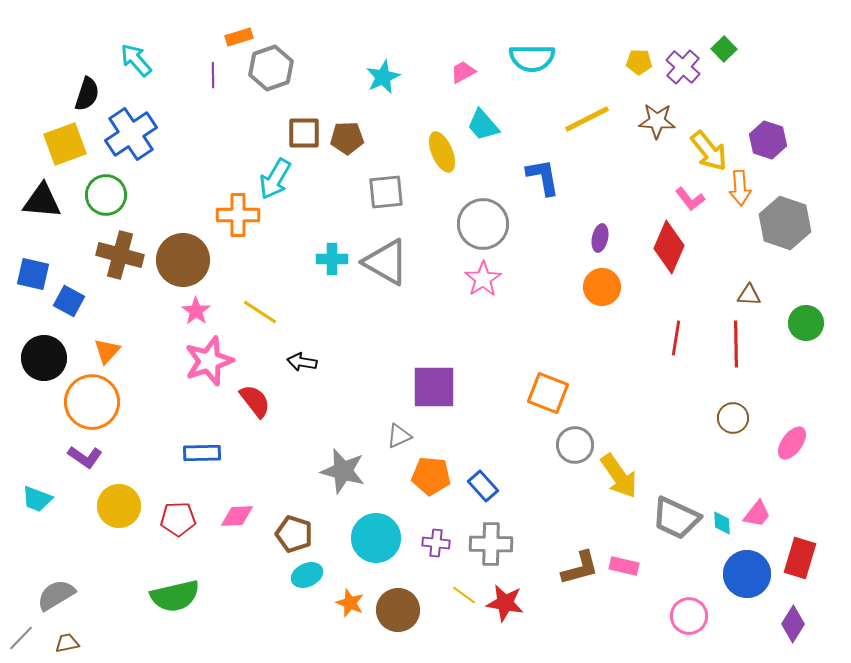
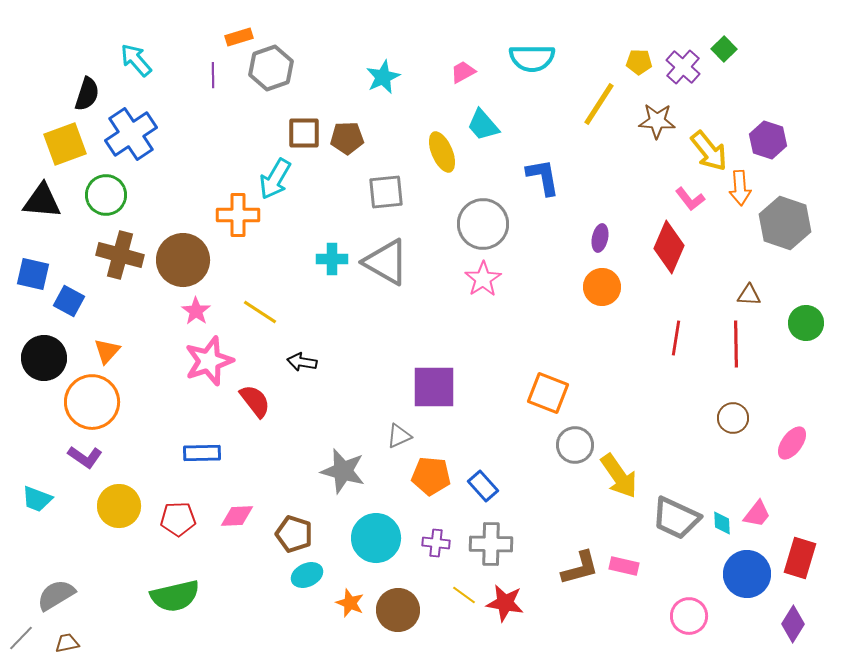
yellow line at (587, 119): moved 12 px right, 15 px up; rotated 30 degrees counterclockwise
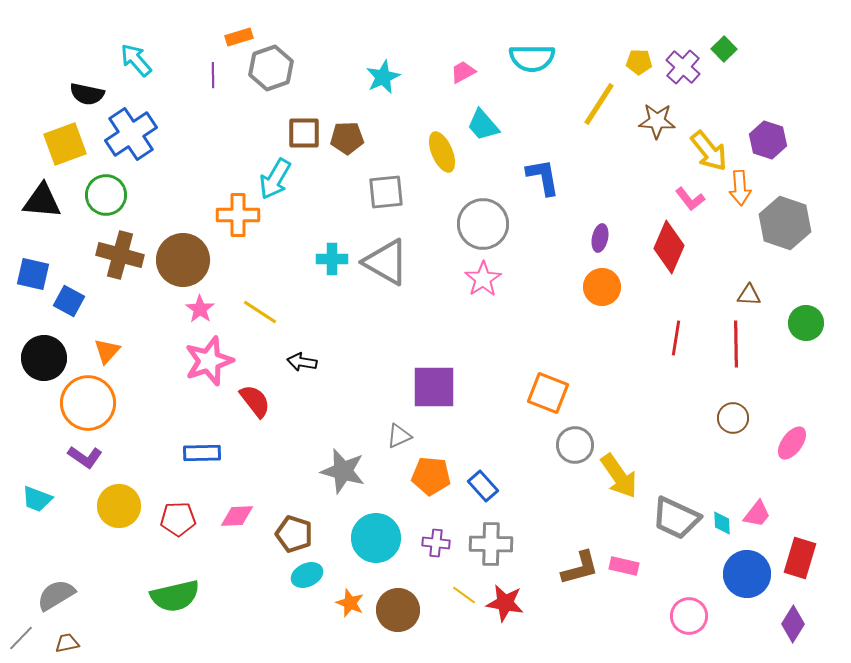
black semicircle at (87, 94): rotated 84 degrees clockwise
pink star at (196, 311): moved 4 px right, 2 px up
orange circle at (92, 402): moved 4 px left, 1 px down
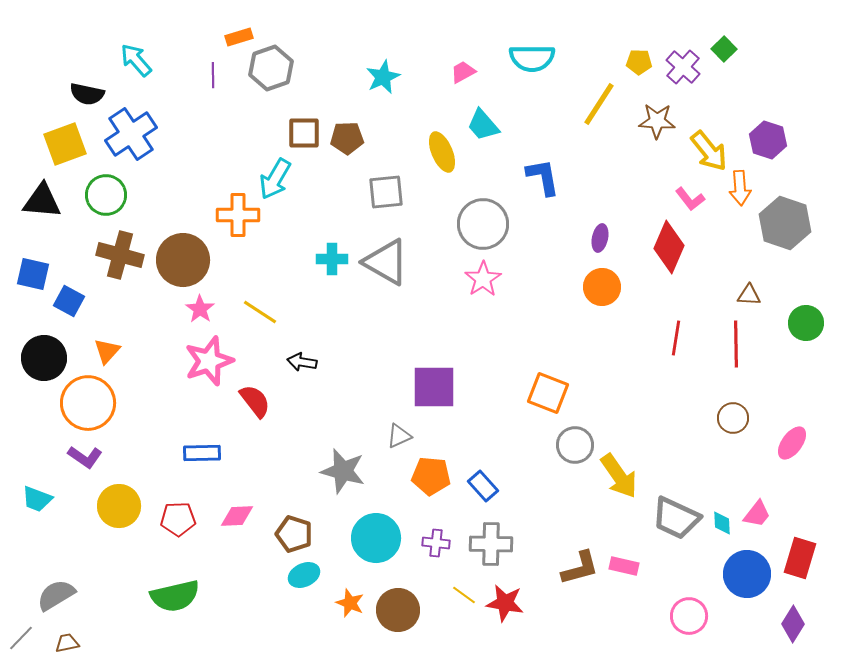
cyan ellipse at (307, 575): moved 3 px left
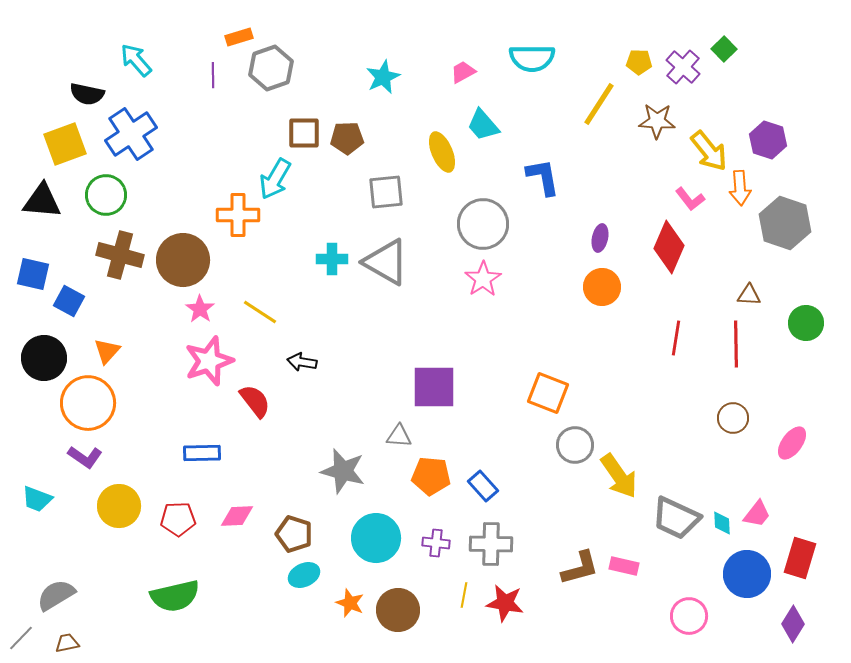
gray triangle at (399, 436): rotated 28 degrees clockwise
yellow line at (464, 595): rotated 65 degrees clockwise
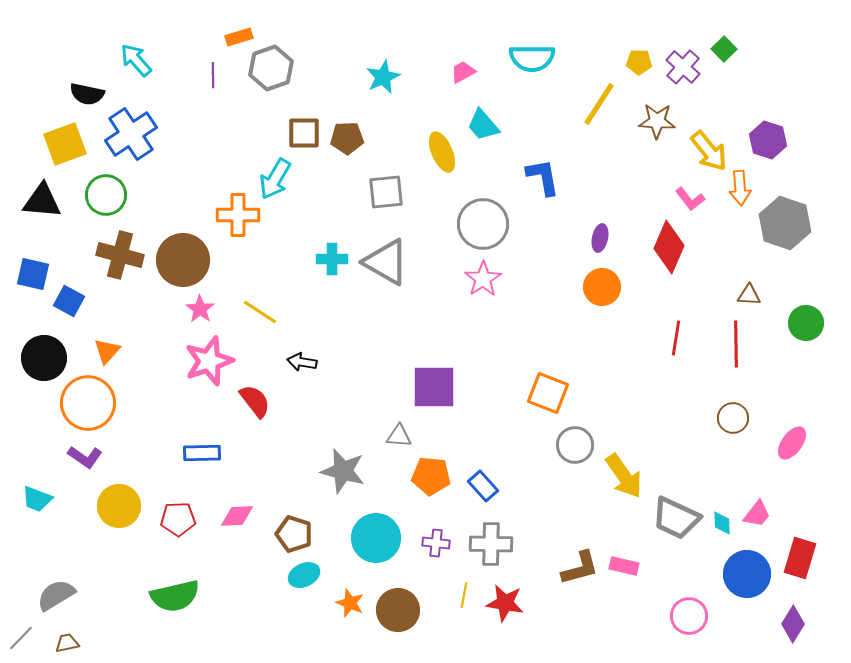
yellow arrow at (619, 476): moved 5 px right
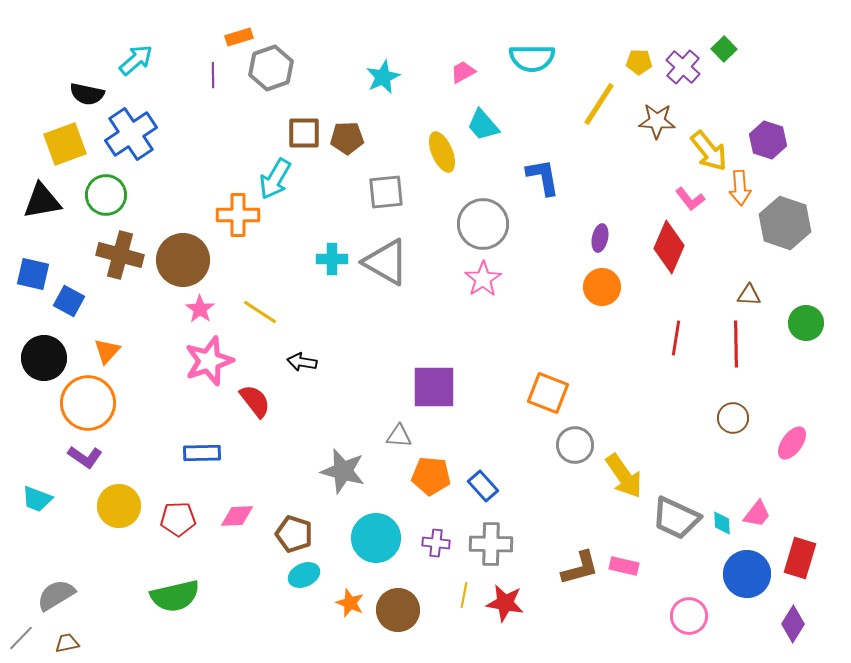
cyan arrow at (136, 60): rotated 90 degrees clockwise
black triangle at (42, 201): rotated 15 degrees counterclockwise
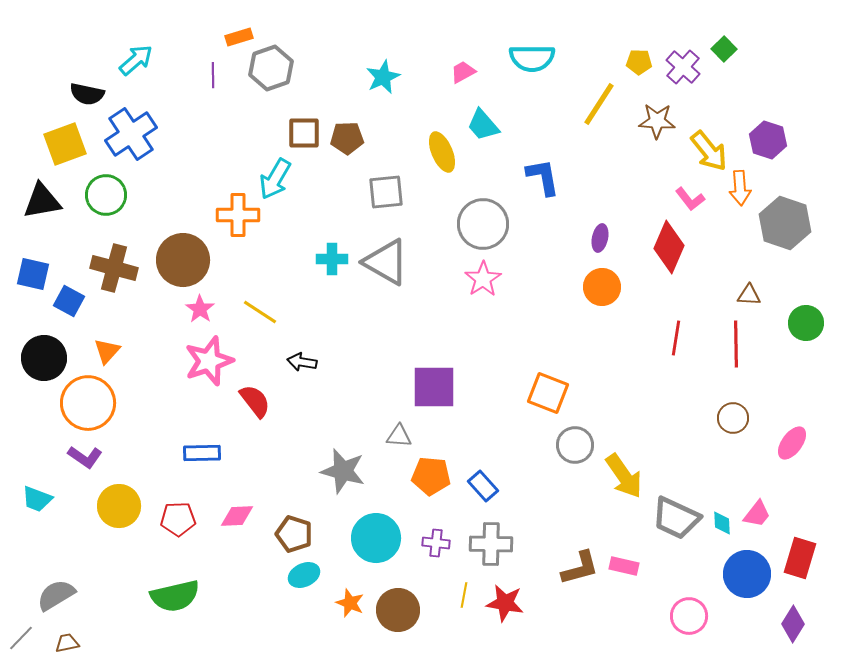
brown cross at (120, 255): moved 6 px left, 13 px down
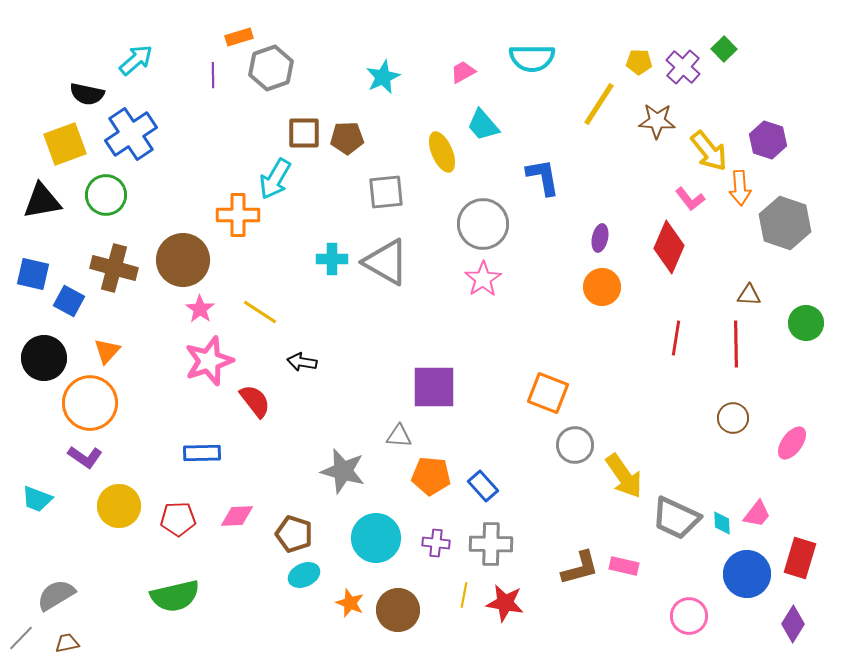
orange circle at (88, 403): moved 2 px right
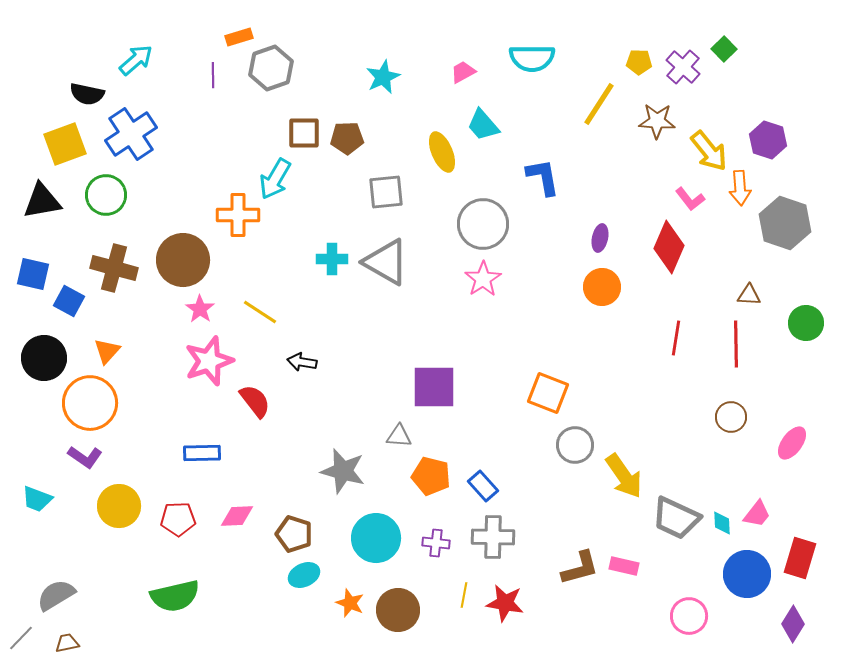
brown circle at (733, 418): moved 2 px left, 1 px up
orange pentagon at (431, 476): rotated 9 degrees clockwise
gray cross at (491, 544): moved 2 px right, 7 px up
